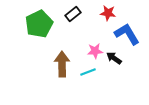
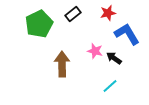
red star: rotated 21 degrees counterclockwise
pink star: rotated 21 degrees clockwise
cyan line: moved 22 px right, 14 px down; rotated 21 degrees counterclockwise
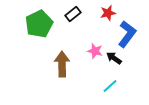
blue L-shape: rotated 68 degrees clockwise
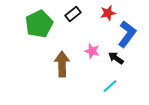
pink star: moved 3 px left
black arrow: moved 2 px right
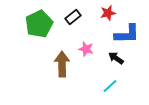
black rectangle: moved 3 px down
blue L-shape: rotated 52 degrees clockwise
pink star: moved 6 px left, 2 px up
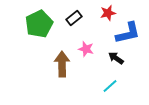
black rectangle: moved 1 px right, 1 px down
blue L-shape: moved 1 px right, 1 px up; rotated 12 degrees counterclockwise
